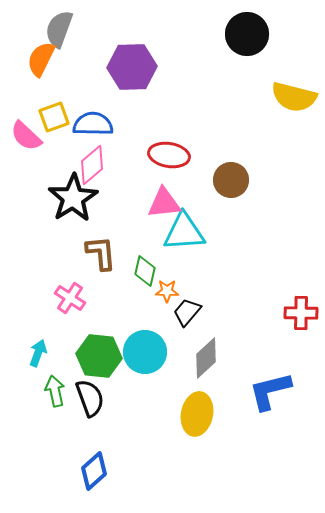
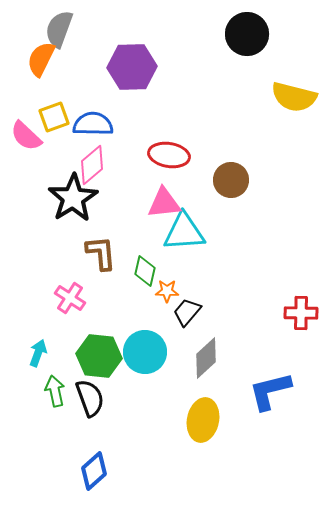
yellow ellipse: moved 6 px right, 6 px down
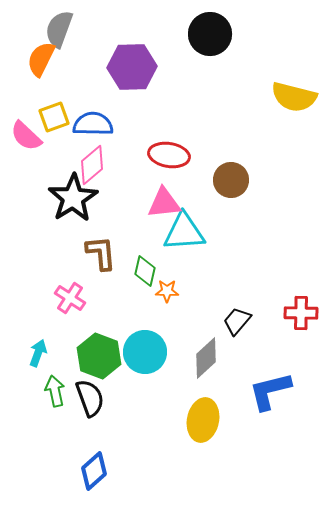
black circle: moved 37 px left
black trapezoid: moved 50 px right, 9 px down
green hexagon: rotated 15 degrees clockwise
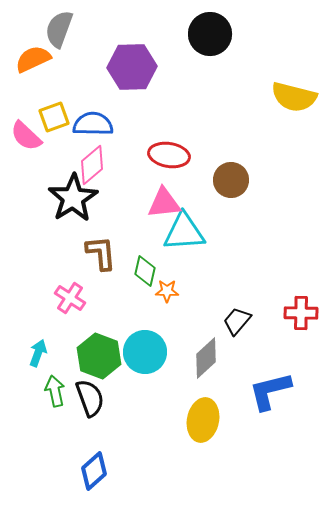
orange semicircle: moved 8 px left; rotated 39 degrees clockwise
